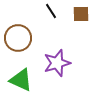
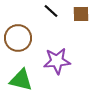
black line: rotated 14 degrees counterclockwise
purple star: moved 2 px up; rotated 12 degrees clockwise
green triangle: rotated 10 degrees counterclockwise
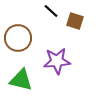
brown square: moved 6 px left, 7 px down; rotated 18 degrees clockwise
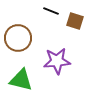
black line: rotated 21 degrees counterclockwise
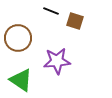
green triangle: rotated 20 degrees clockwise
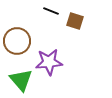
brown circle: moved 1 px left, 3 px down
purple star: moved 8 px left, 1 px down
green triangle: rotated 15 degrees clockwise
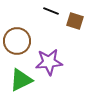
green triangle: rotated 45 degrees clockwise
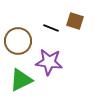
black line: moved 17 px down
brown circle: moved 1 px right
purple star: rotated 12 degrees clockwise
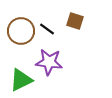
black line: moved 4 px left, 1 px down; rotated 14 degrees clockwise
brown circle: moved 3 px right, 10 px up
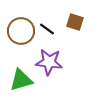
brown square: moved 1 px down
green triangle: rotated 10 degrees clockwise
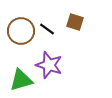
purple star: moved 3 px down; rotated 12 degrees clockwise
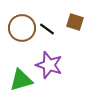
brown circle: moved 1 px right, 3 px up
